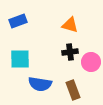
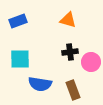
orange triangle: moved 2 px left, 5 px up
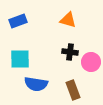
black cross: rotated 14 degrees clockwise
blue semicircle: moved 4 px left
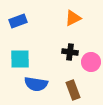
orange triangle: moved 5 px right, 2 px up; rotated 42 degrees counterclockwise
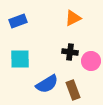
pink circle: moved 1 px up
blue semicircle: moved 11 px right; rotated 40 degrees counterclockwise
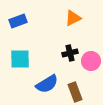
black cross: moved 1 px down; rotated 21 degrees counterclockwise
brown rectangle: moved 2 px right, 2 px down
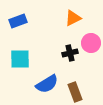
pink circle: moved 18 px up
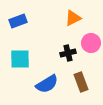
black cross: moved 2 px left
brown rectangle: moved 6 px right, 10 px up
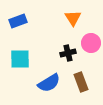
orange triangle: rotated 36 degrees counterclockwise
blue semicircle: moved 2 px right, 1 px up
